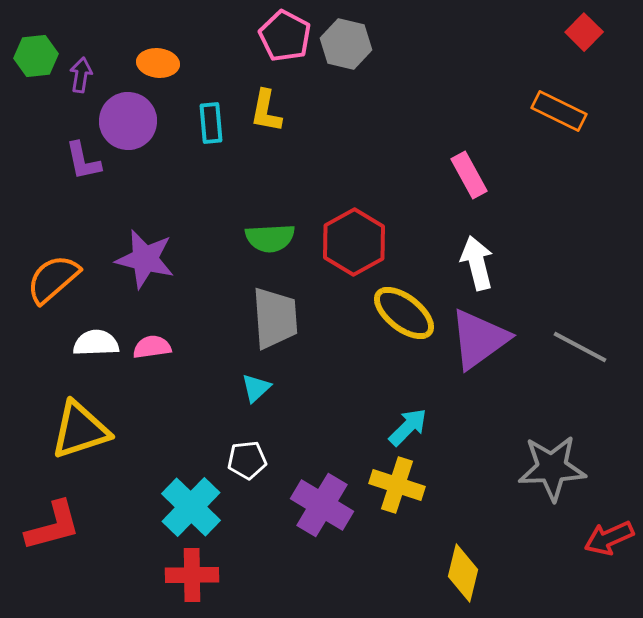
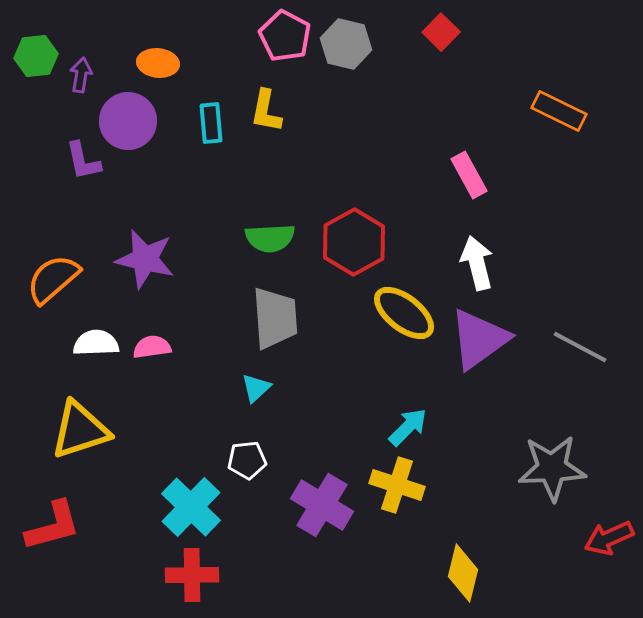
red square: moved 143 px left
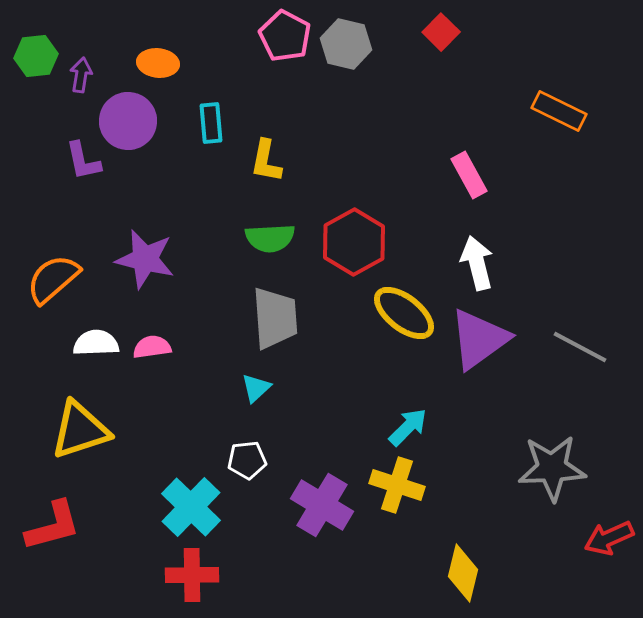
yellow L-shape: moved 50 px down
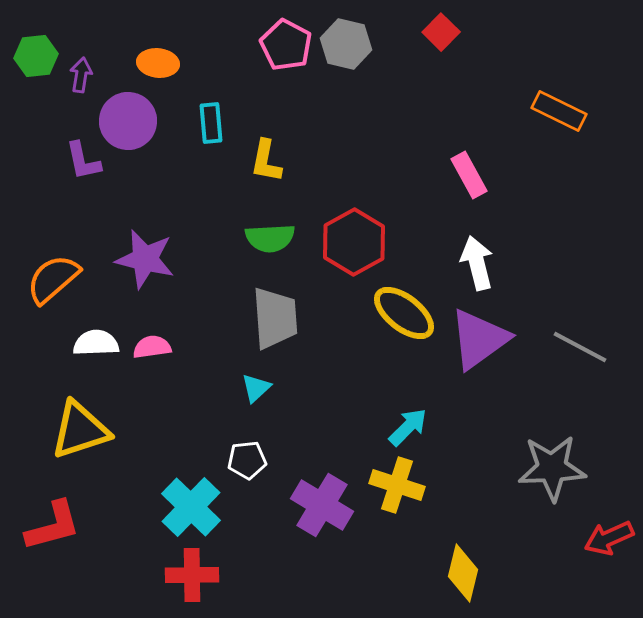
pink pentagon: moved 1 px right, 9 px down
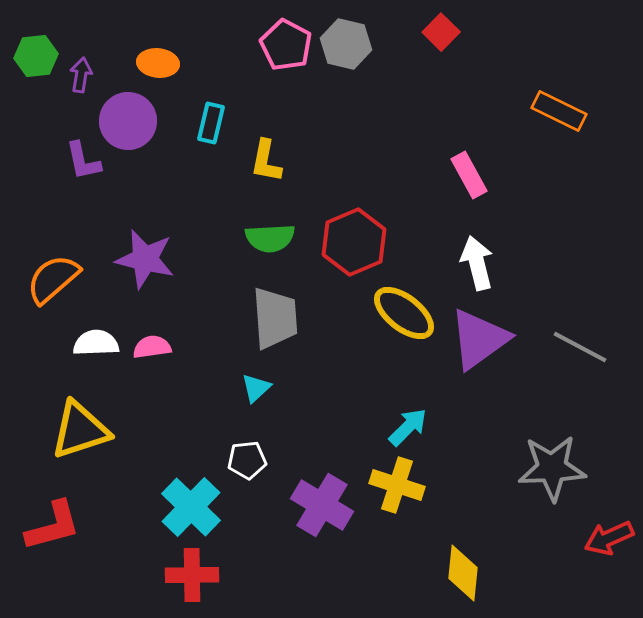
cyan rectangle: rotated 18 degrees clockwise
red hexagon: rotated 6 degrees clockwise
yellow diamond: rotated 8 degrees counterclockwise
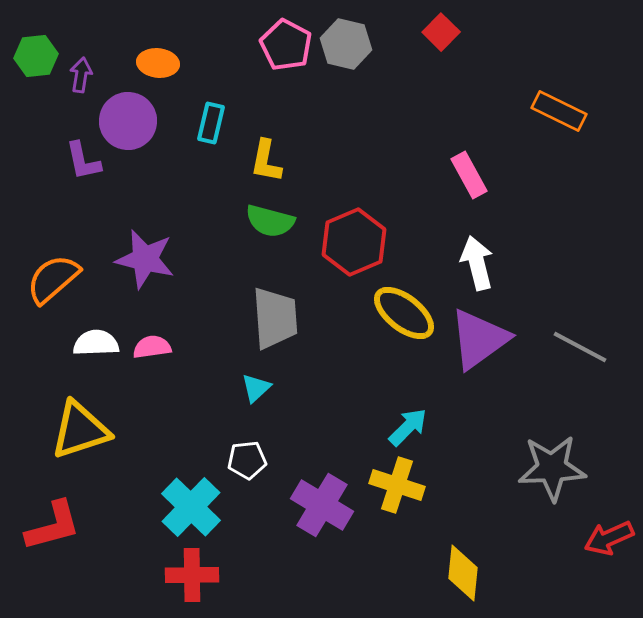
green semicircle: moved 17 px up; rotated 18 degrees clockwise
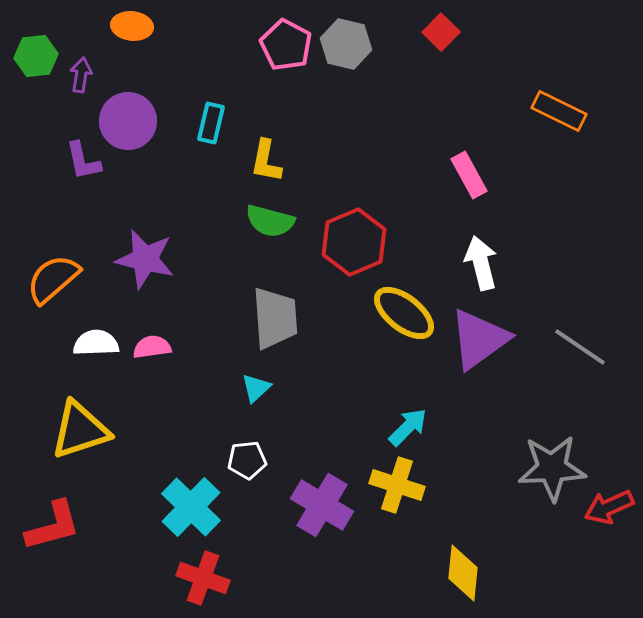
orange ellipse: moved 26 px left, 37 px up
white arrow: moved 4 px right
gray line: rotated 6 degrees clockwise
red arrow: moved 31 px up
red cross: moved 11 px right, 3 px down; rotated 21 degrees clockwise
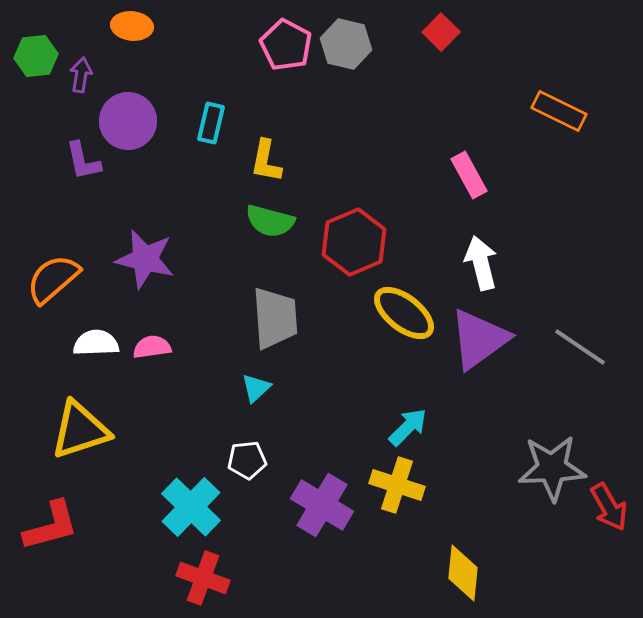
red arrow: rotated 96 degrees counterclockwise
red L-shape: moved 2 px left
